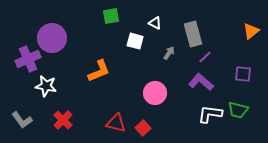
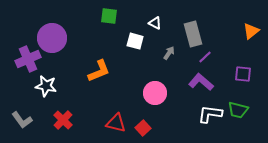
green square: moved 2 px left; rotated 18 degrees clockwise
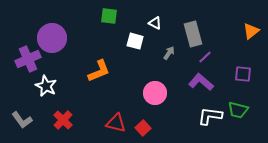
white star: rotated 15 degrees clockwise
white L-shape: moved 2 px down
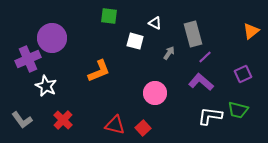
purple square: rotated 30 degrees counterclockwise
red triangle: moved 1 px left, 2 px down
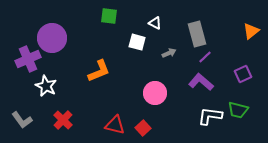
gray rectangle: moved 4 px right
white square: moved 2 px right, 1 px down
gray arrow: rotated 32 degrees clockwise
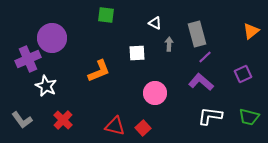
green square: moved 3 px left, 1 px up
white square: moved 11 px down; rotated 18 degrees counterclockwise
gray arrow: moved 9 px up; rotated 64 degrees counterclockwise
green trapezoid: moved 11 px right, 7 px down
red triangle: moved 1 px down
